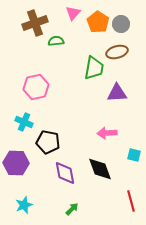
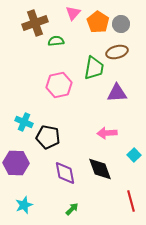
pink hexagon: moved 23 px right, 2 px up
black pentagon: moved 5 px up
cyan square: rotated 32 degrees clockwise
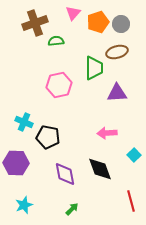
orange pentagon: rotated 20 degrees clockwise
green trapezoid: rotated 10 degrees counterclockwise
purple diamond: moved 1 px down
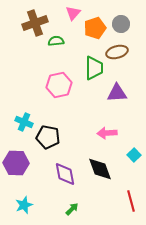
orange pentagon: moved 3 px left, 6 px down
